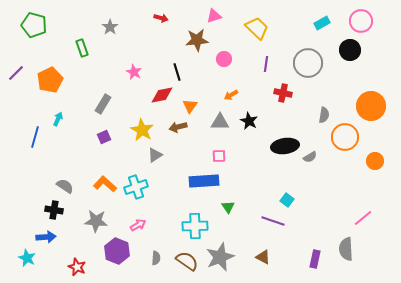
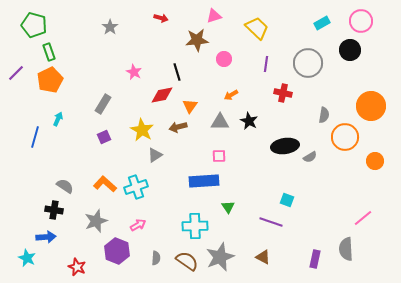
green rectangle at (82, 48): moved 33 px left, 4 px down
cyan square at (287, 200): rotated 16 degrees counterclockwise
gray star at (96, 221): rotated 25 degrees counterclockwise
purple line at (273, 221): moved 2 px left, 1 px down
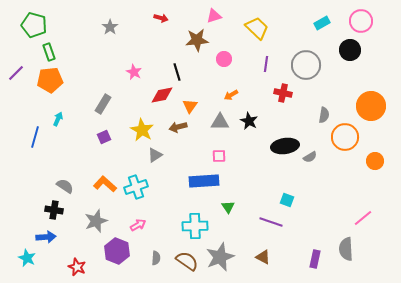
gray circle at (308, 63): moved 2 px left, 2 px down
orange pentagon at (50, 80): rotated 20 degrees clockwise
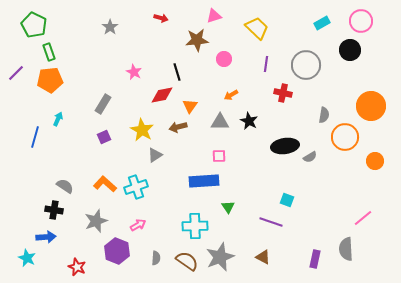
green pentagon at (34, 25): rotated 10 degrees clockwise
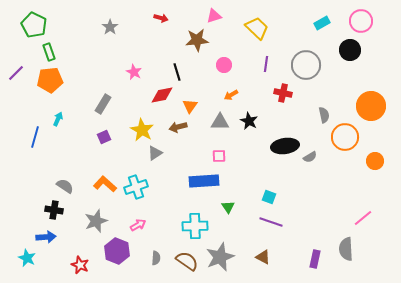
pink circle at (224, 59): moved 6 px down
gray semicircle at (324, 115): rotated 21 degrees counterclockwise
gray triangle at (155, 155): moved 2 px up
cyan square at (287, 200): moved 18 px left, 3 px up
red star at (77, 267): moved 3 px right, 2 px up
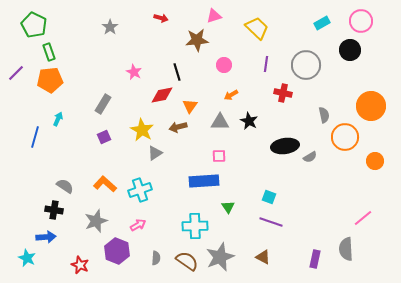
cyan cross at (136, 187): moved 4 px right, 3 px down
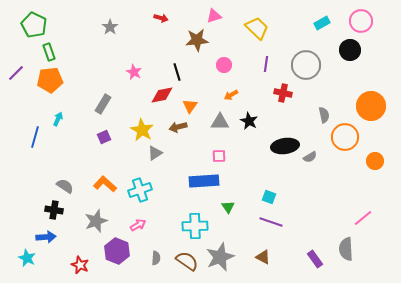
purple rectangle at (315, 259): rotated 48 degrees counterclockwise
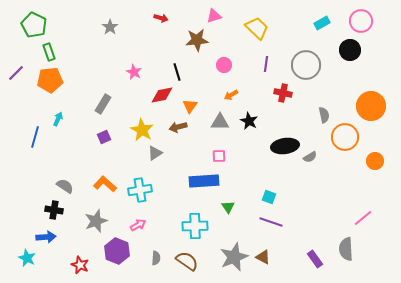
cyan cross at (140, 190): rotated 10 degrees clockwise
gray star at (220, 257): moved 14 px right
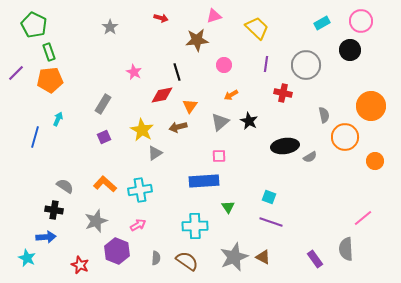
gray triangle at (220, 122): rotated 42 degrees counterclockwise
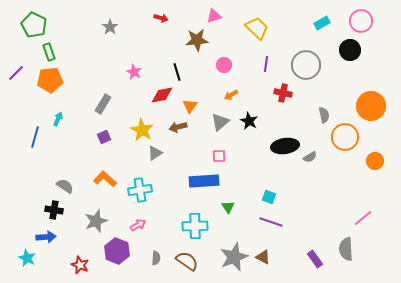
orange L-shape at (105, 184): moved 5 px up
